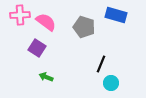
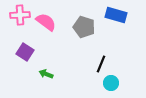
purple square: moved 12 px left, 4 px down
green arrow: moved 3 px up
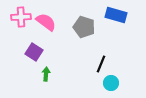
pink cross: moved 1 px right, 2 px down
purple square: moved 9 px right
green arrow: rotated 72 degrees clockwise
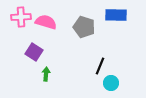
blue rectangle: rotated 15 degrees counterclockwise
pink semicircle: rotated 20 degrees counterclockwise
black line: moved 1 px left, 2 px down
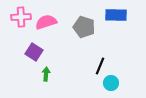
pink semicircle: rotated 35 degrees counterclockwise
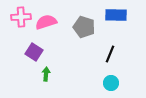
black line: moved 10 px right, 12 px up
